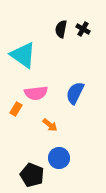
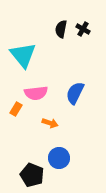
cyan triangle: rotated 16 degrees clockwise
orange arrow: moved 2 px up; rotated 21 degrees counterclockwise
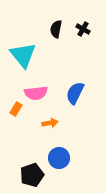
black semicircle: moved 5 px left
orange arrow: rotated 28 degrees counterclockwise
black pentagon: rotated 30 degrees clockwise
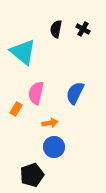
cyan triangle: moved 3 px up; rotated 12 degrees counterclockwise
pink semicircle: rotated 110 degrees clockwise
blue circle: moved 5 px left, 11 px up
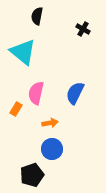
black semicircle: moved 19 px left, 13 px up
blue circle: moved 2 px left, 2 px down
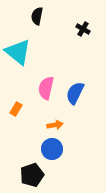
cyan triangle: moved 5 px left
pink semicircle: moved 10 px right, 5 px up
orange arrow: moved 5 px right, 2 px down
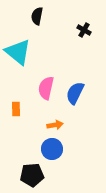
black cross: moved 1 px right, 1 px down
orange rectangle: rotated 32 degrees counterclockwise
black pentagon: rotated 15 degrees clockwise
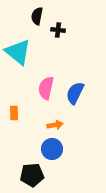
black cross: moved 26 px left; rotated 24 degrees counterclockwise
orange rectangle: moved 2 px left, 4 px down
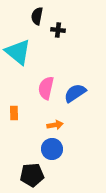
blue semicircle: rotated 30 degrees clockwise
